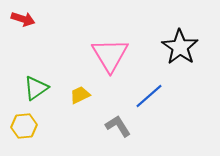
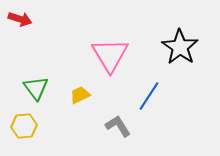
red arrow: moved 3 px left
green triangle: rotated 32 degrees counterclockwise
blue line: rotated 16 degrees counterclockwise
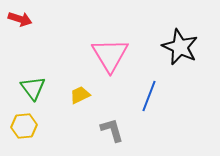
black star: rotated 9 degrees counterclockwise
green triangle: moved 3 px left
blue line: rotated 12 degrees counterclockwise
gray L-shape: moved 6 px left, 4 px down; rotated 16 degrees clockwise
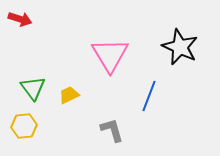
yellow trapezoid: moved 11 px left
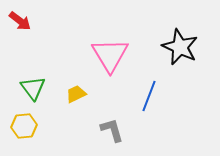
red arrow: moved 2 px down; rotated 20 degrees clockwise
yellow trapezoid: moved 7 px right, 1 px up
